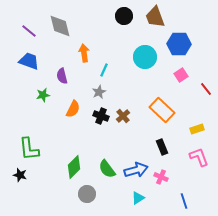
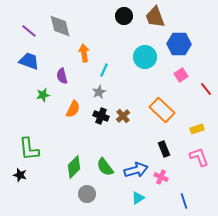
black rectangle: moved 2 px right, 2 px down
green semicircle: moved 2 px left, 2 px up
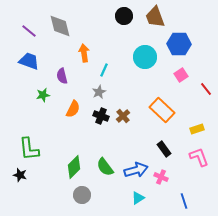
black rectangle: rotated 14 degrees counterclockwise
gray circle: moved 5 px left, 1 px down
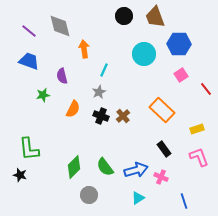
orange arrow: moved 4 px up
cyan circle: moved 1 px left, 3 px up
gray circle: moved 7 px right
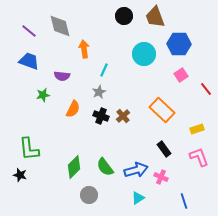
purple semicircle: rotated 70 degrees counterclockwise
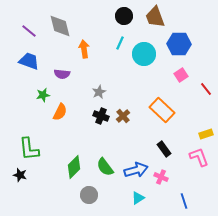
cyan line: moved 16 px right, 27 px up
purple semicircle: moved 2 px up
orange semicircle: moved 13 px left, 3 px down
yellow rectangle: moved 9 px right, 5 px down
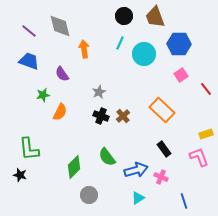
purple semicircle: rotated 49 degrees clockwise
green semicircle: moved 2 px right, 10 px up
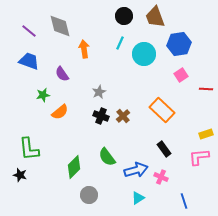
blue hexagon: rotated 10 degrees counterclockwise
red line: rotated 48 degrees counterclockwise
orange semicircle: rotated 24 degrees clockwise
pink L-shape: rotated 75 degrees counterclockwise
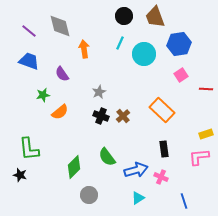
black rectangle: rotated 28 degrees clockwise
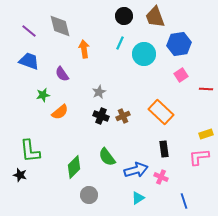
orange rectangle: moved 1 px left, 2 px down
brown cross: rotated 16 degrees clockwise
green L-shape: moved 1 px right, 2 px down
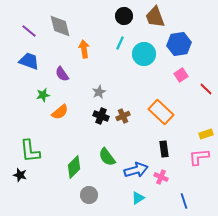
red line: rotated 40 degrees clockwise
